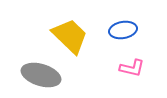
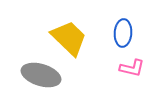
blue ellipse: moved 3 px down; rotated 76 degrees counterclockwise
yellow trapezoid: moved 1 px left, 2 px down
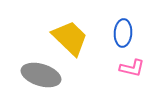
yellow trapezoid: moved 1 px right
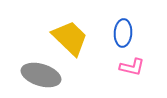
pink L-shape: moved 1 px up
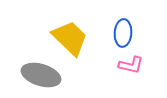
pink L-shape: moved 1 px left, 2 px up
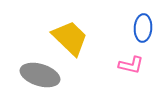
blue ellipse: moved 20 px right, 5 px up
gray ellipse: moved 1 px left
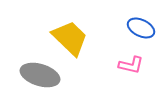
blue ellipse: moved 2 px left; rotated 68 degrees counterclockwise
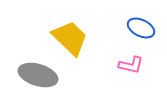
gray ellipse: moved 2 px left
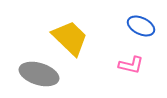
blue ellipse: moved 2 px up
gray ellipse: moved 1 px right, 1 px up
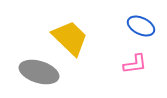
pink L-shape: moved 4 px right, 1 px up; rotated 20 degrees counterclockwise
gray ellipse: moved 2 px up
